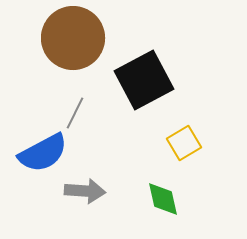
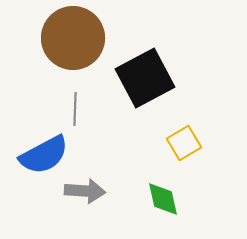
black square: moved 1 px right, 2 px up
gray line: moved 4 px up; rotated 24 degrees counterclockwise
blue semicircle: moved 1 px right, 2 px down
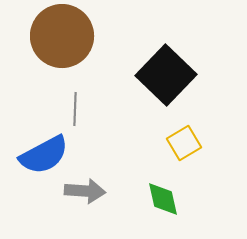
brown circle: moved 11 px left, 2 px up
black square: moved 21 px right, 3 px up; rotated 18 degrees counterclockwise
